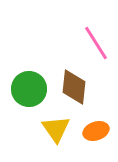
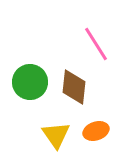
pink line: moved 1 px down
green circle: moved 1 px right, 7 px up
yellow triangle: moved 6 px down
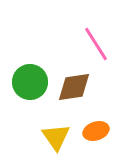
brown diamond: rotated 75 degrees clockwise
yellow triangle: moved 2 px down
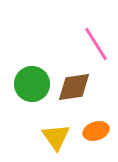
green circle: moved 2 px right, 2 px down
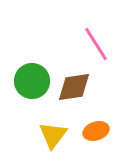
green circle: moved 3 px up
yellow triangle: moved 3 px left, 2 px up; rotated 12 degrees clockwise
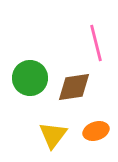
pink line: moved 1 px up; rotated 18 degrees clockwise
green circle: moved 2 px left, 3 px up
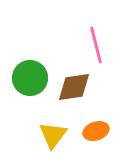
pink line: moved 2 px down
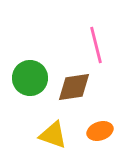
orange ellipse: moved 4 px right
yellow triangle: rotated 48 degrees counterclockwise
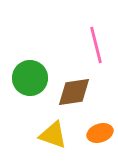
brown diamond: moved 5 px down
orange ellipse: moved 2 px down
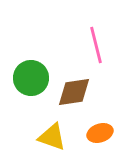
green circle: moved 1 px right
yellow triangle: moved 1 px left, 2 px down
